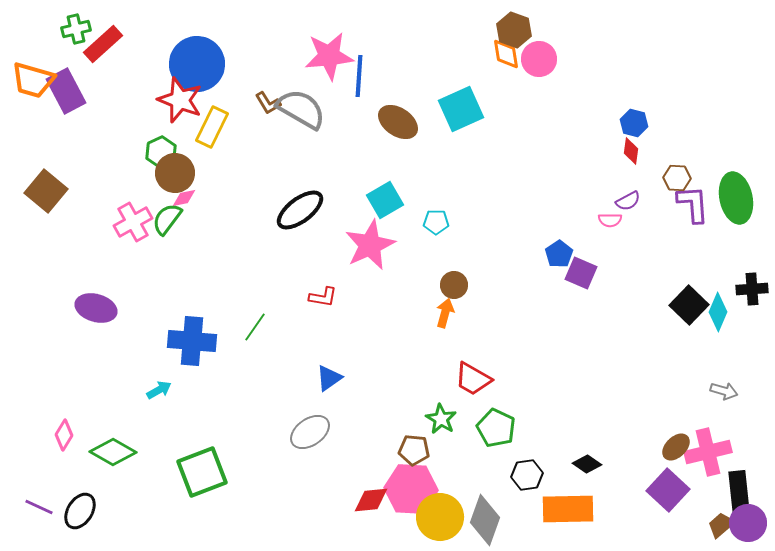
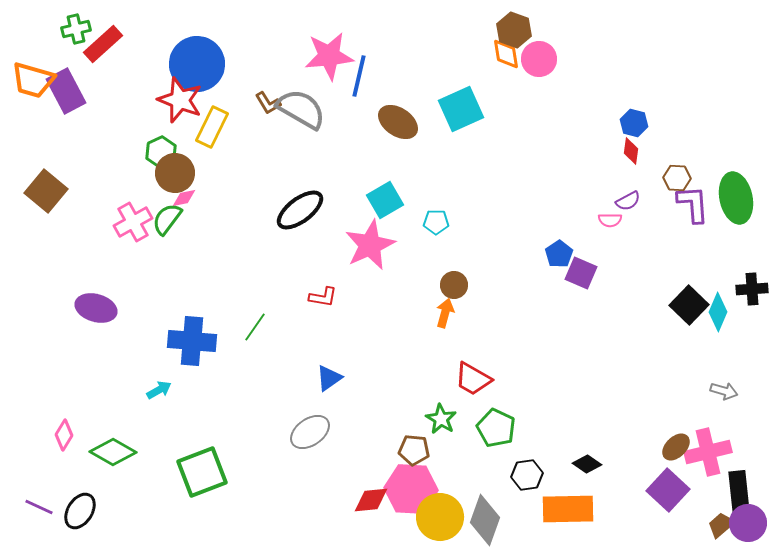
blue line at (359, 76): rotated 9 degrees clockwise
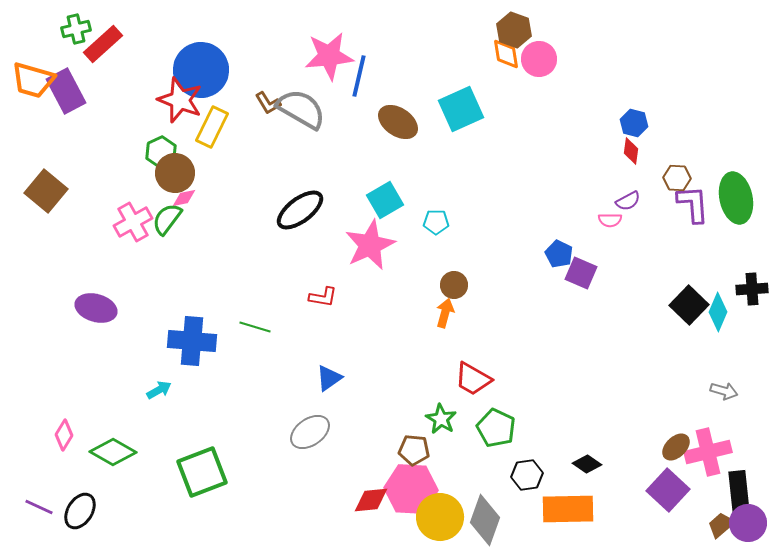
blue circle at (197, 64): moved 4 px right, 6 px down
blue pentagon at (559, 254): rotated 12 degrees counterclockwise
green line at (255, 327): rotated 72 degrees clockwise
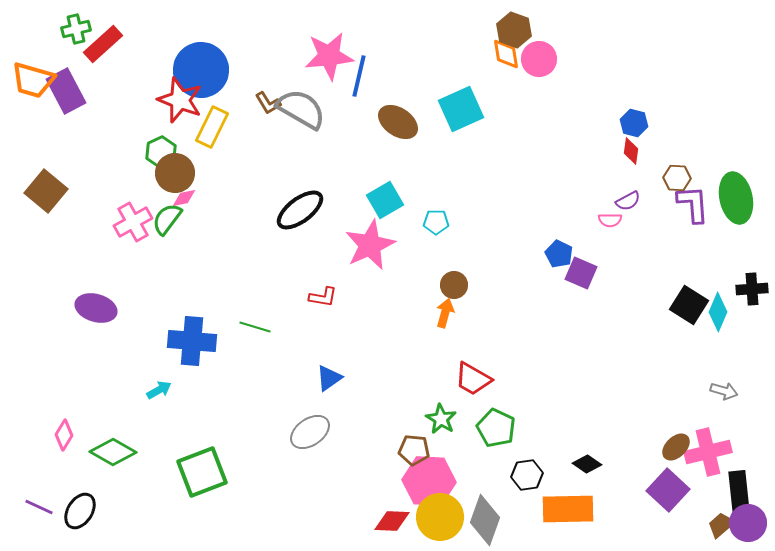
black square at (689, 305): rotated 12 degrees counterclockwise
pink hexagon at (411, 489): moved 18 px right, 8 px up
red diamond at (371, 500): moved 21 px right, 21 px down; rotated 9 degrees clockwise
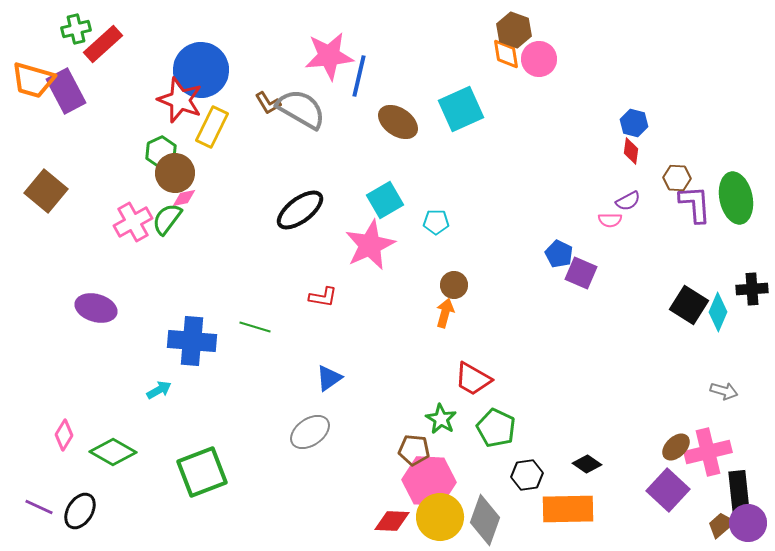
purple L-shape at (693, 204): moved 2 px right
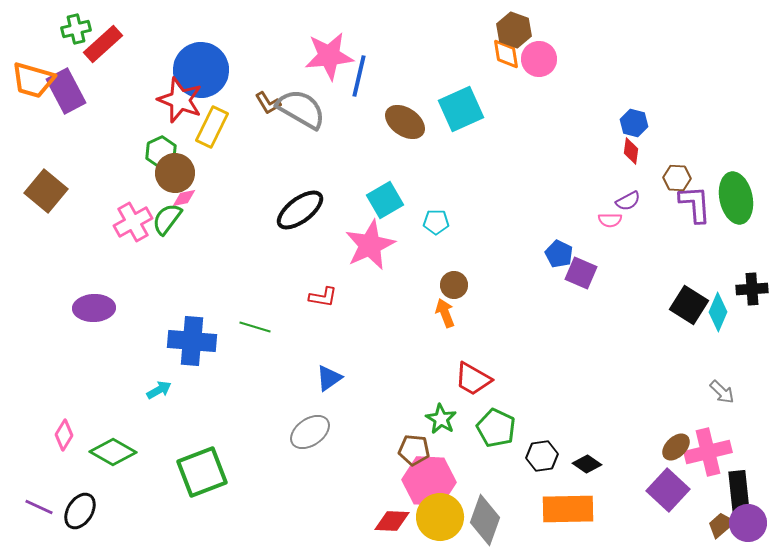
brown ellipse at (398, 122): moved 7 px right
purple ellipse at (96, 308): moved 2 px left; rotated 18 degrees counterclockwise
orange arrow at (445, 313): rotated 36 degrees counterclockwise
gray arrow at (724, 391): moved 2 px left, 1 px down; rotated 28 degrees clockwise
black hexagon at (527, 475): moved 15 px right, 19 px up
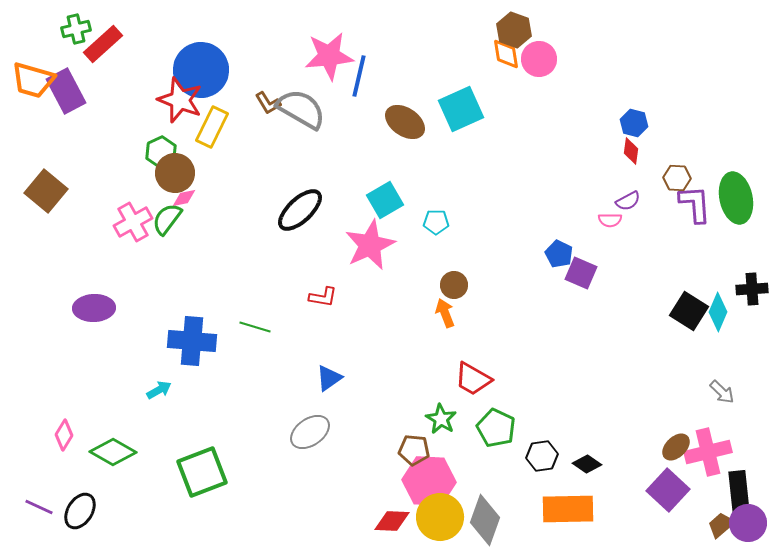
black ellipse at (300, 210): rotated 6 degrees counterclockwise
black square at (689, 305): moved 6 px down
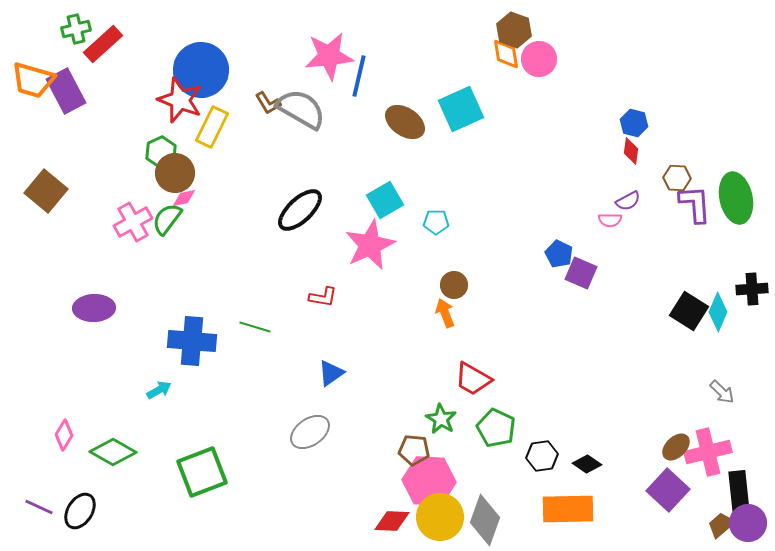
blue triangle at (329, 378): moved 2 px right, 5 px up
